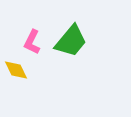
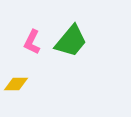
yellow diamond: moved 14 px down; rotated 65 degrees counterclockwise
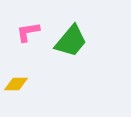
pink L-shape: moved 4 px left, 10 px up; rotated 55 degrees clockwise
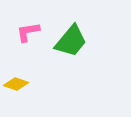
yellow diamond: rotated 20 degrees clockwise
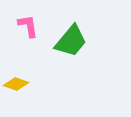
pink L-shape: moved 6 px up; rotated 90 degrees clockwise
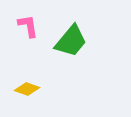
yellow diamond: moved 11 px right, 5 px down
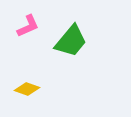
pink L-shape: rotated 75 degrees clockwise
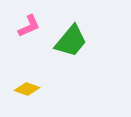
pink L-shape: moved 1 px right
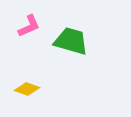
green trapezoid: rotated 114 degrees counterclockwise
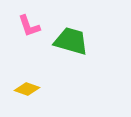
pink L-shape: rotated 95 degrees clockwise
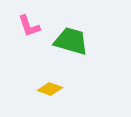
yellow diamond: moved 23 px right
